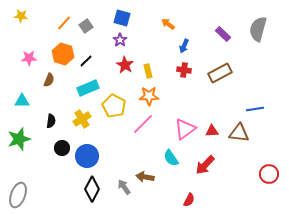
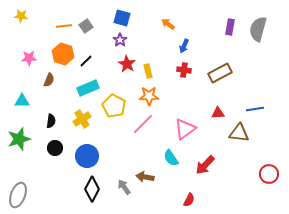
orange line: moved 3 px down; rotated 42 degrees clockwise
purple rectangle: moved 7 px right, 7 px up; rotated 56 degrees clockwise
red star: moved 2 px right, 1 px up
red triangle: moved 6 px right, 18 px up
black circle: moved 7 px left
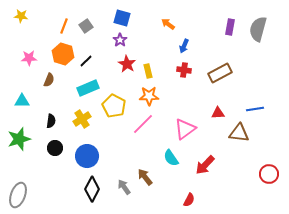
orange line: rotated 63 degrees counterclockwise
brown arrow: rotated 42 degrees clockwise
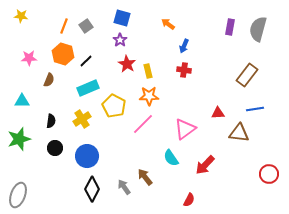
brown rectangle: moved 27 px right, 2 px down; rotated 25 degrees counterclockwise
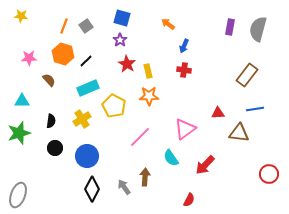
brown semicircle: rotated 64 degrees counterclockwise
pink line: moved 3 px left, 13 px down
green star: moved 6 px up
brown arrow: rotated 42 degrees clockwise
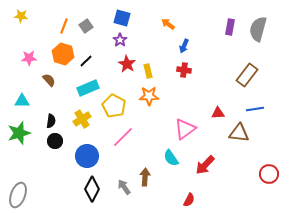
pink line: moved 17 px left
black circle: moved 7 px up
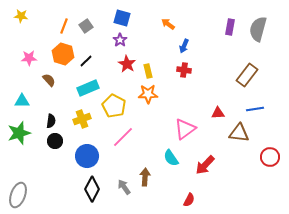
orange star: moved 1 px left, 2 px up
yellow cross: rotated 12 degrees clockwise
red circle: moved 1 px right, 17 px up
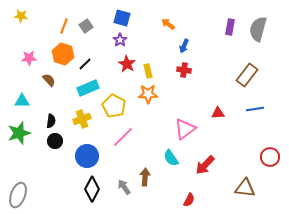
black line: moved 1 px left, 3 px down
brown triangle: moved 6 px right, 55 px down
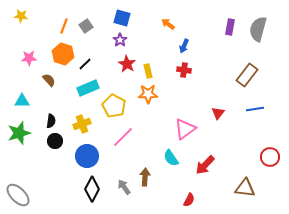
red triangle: rotated 48 degrees counterclockwise
yellow cross: moved 5 px down
gray ellipse: rotated 65 degrees counterclockwise
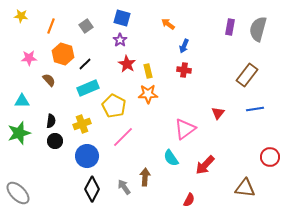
orange line: moved 13 px left
gray ellipse: moved 2 px up
